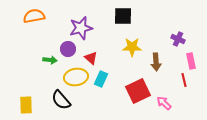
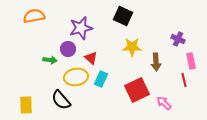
black square: rotated 24 degrees clockwise
red square: moved 1 px left, 1 px up
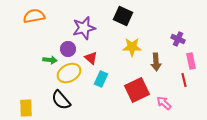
purple star: moved 3 px right
yellow ellipse: moved 7 px left, 4 px up; rotated 20 degrees counterclockwise
yellow rectangle: moved 3 px down
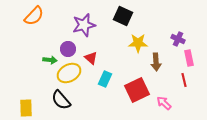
orange semicircle: rotated 145 degrees clockwise
purple star: moved 3 px up
yellow star: moved 6 px right, 4 px up
pink rectangle: moved 2 px left, 3 px up
cyan rectangle: moved 4 px right
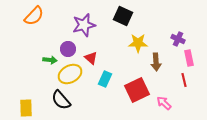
yellow ellipse: moved 1 px right, 1 px down
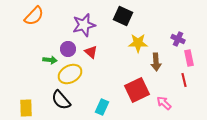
red triangle: moved 6 px up
cyan rectangle: moved 3 px left, 28 px down
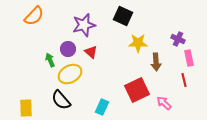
green arrow: rotated 120 degrees counterclockwise
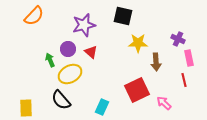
black square: rotated 12 degrees counterclockwise
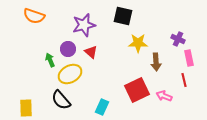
orange semicircle: rotated 65 degrees clockwise
pink arrow: moved 7 px up; rotated 21 degrees counterclockwise
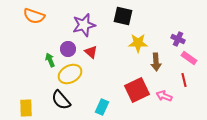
pink rectangle: rotated 42 degrees counterclockwise
